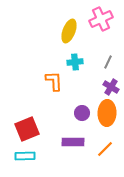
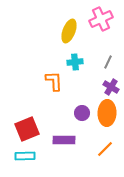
purple rectangle: moved 9 px left, 2 px up
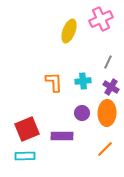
cyan cross: moved 8 px right, 19 px down
orange L-shape: moved 1 px down
purple rectangle: moved 2 px left, 4 px up
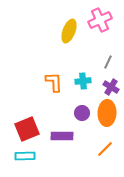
pink cross: moved 1 px left, 1 px down
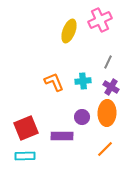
orange L-shape: rotated 20 degrees counterclockwise
purple circle: moved 4 px down
red square: moved 1 px left, 1 px up
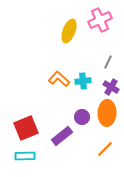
orange L-shape: moved 5 px right, 3 px up; rotated 25 degrees counterclockwise
purple rectangle: rotated 40 degrees counterclockwise
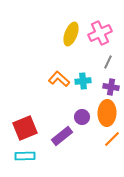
pink cross: moved 13 px down
yellow ellipse: moved 2 px right, 3 px down
purple cross: rotated 21 degrees counterclockwise
red square: moved 1 px left
orange line: moved 7 px right, 10 px up
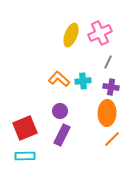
yellow ellipse: moved 1 px down
purple circle: moved 22 px left, 6 px up
purple rectangle: moved 1 px up; rotated 25 degrees counterclockwise
